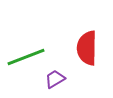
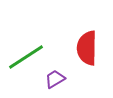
green line: rotated 12 degrees counterclockwise
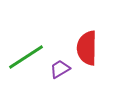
purple trapezoid: moved 5 px right, 10 px up
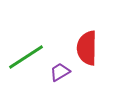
purple trapezoid: moved 3 px down
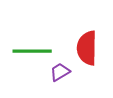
green line: moved 6 px right, 6 px up; rotated 33 degrees clockwise
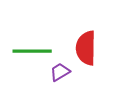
red semicircle: moved 1 px left
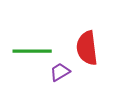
red semicircle: moved 1 px right; rotated 8 degrees counterclockwise
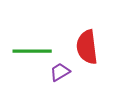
red semicircle: moved 1 px up
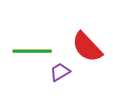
red semicircle: rotated 36 degrees counterclockwise
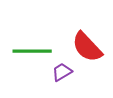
purple trapezoid: moved 2 px right
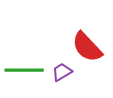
green line: moved 8 px left, 19 px down
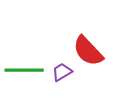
red semicircle: moved 1 px right, 4 px down
